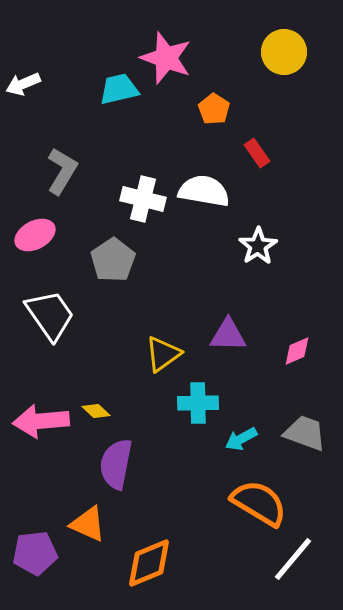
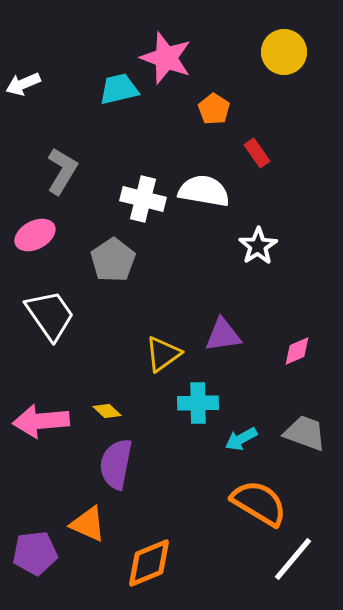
purple triangle: moved 5 px left; rotated 9 degrees counterclockwise
yellow diamond: moved 11 px right
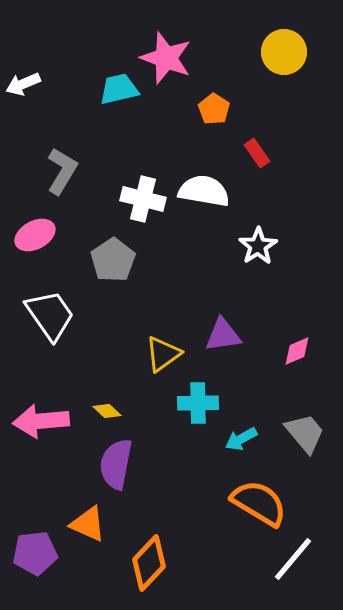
gray trapezoid: rotated 30 degrees clockwise
orange diamond: rotated 24 degrees counterclockwise
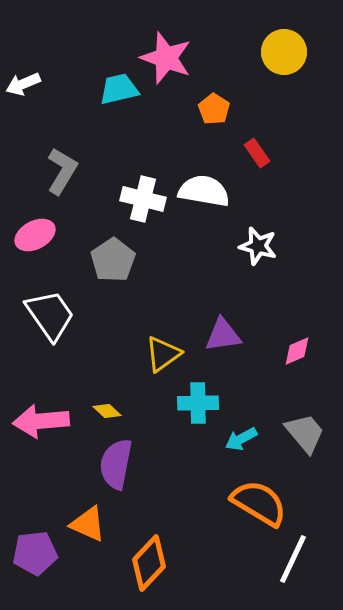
white star: rotated 24 degrees counterclockwise
white line: rotated 15 degrees counterclockwise
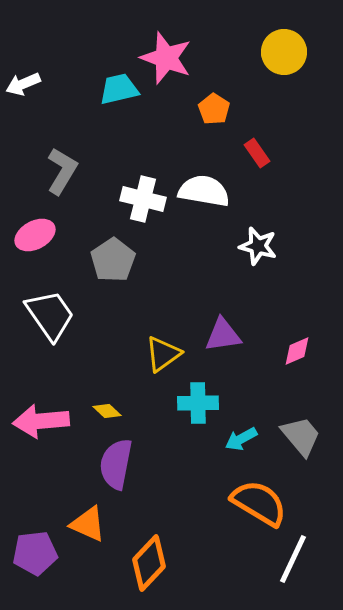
gray trapezoid: moved 4 px left, 3 px down
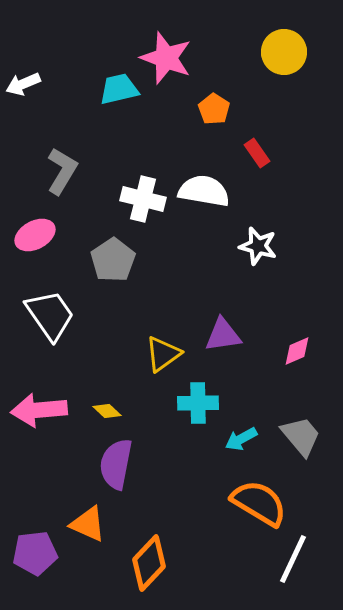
pink arrow: moved 2 px left, 11 px up
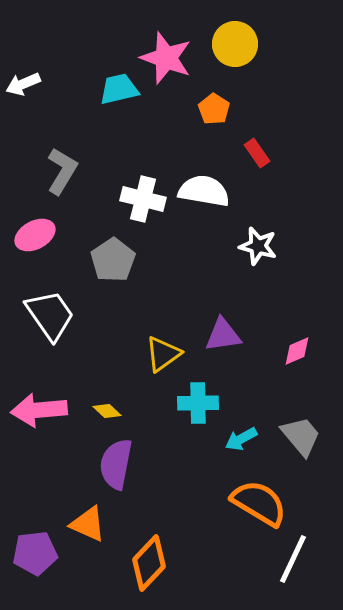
yellow circle: moved 49 px left, 8 px up
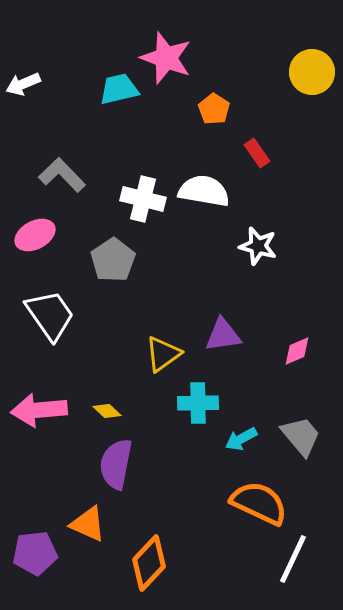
yellow circle: moved 77 px right, 28 px down
gray L-shape: moved 4 px down; rotated 75 degrees counterclockwise
orange semicircle: rotated 6 degrees counterclockwise
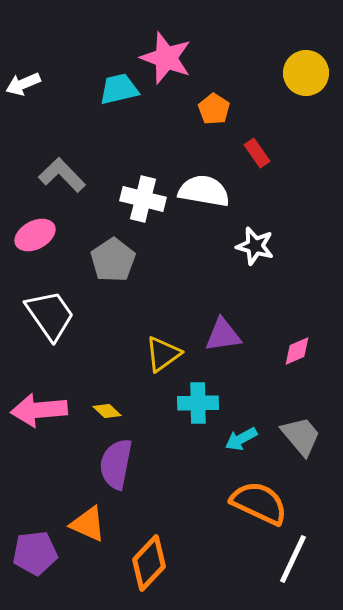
yellow circle: moved 6 px left, 1 px down
white star: moved 3 px left
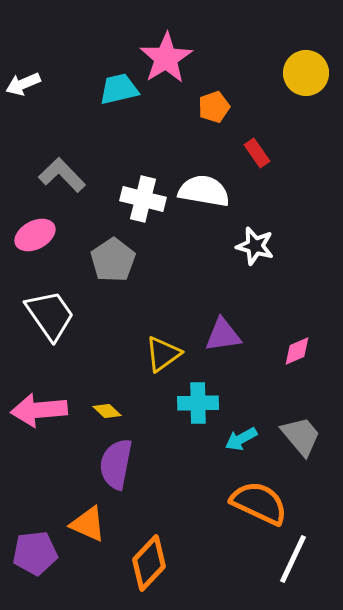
pink star: rotated 20 degrees clockwise
orange pentagon: moved 2 px up; rotated 20 degrees clockwise
